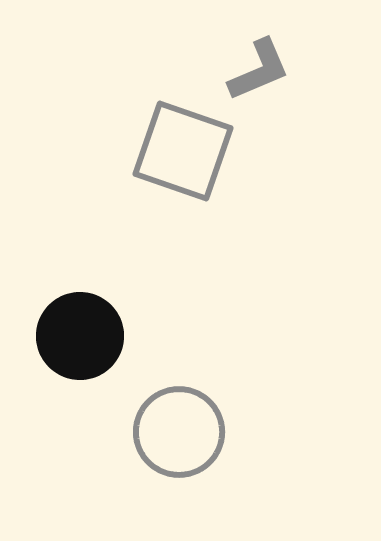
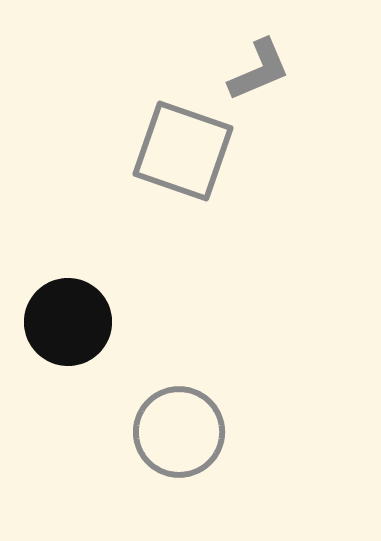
black circle: moved 12 px left, 14 px up
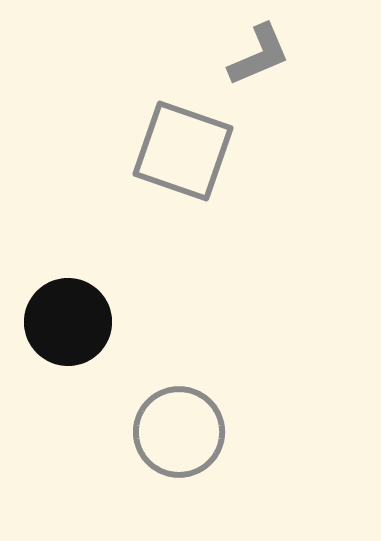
gray L-shape: moved 15 px up
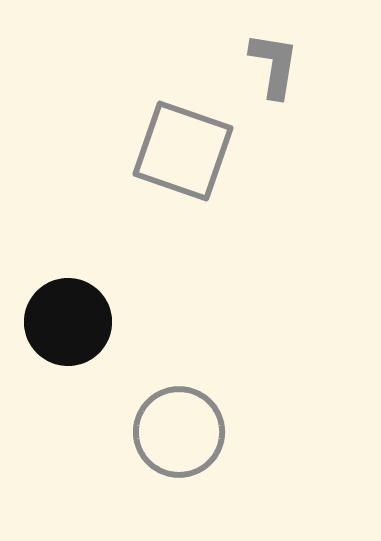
gray L-shape: moved 15 px right, 10 px down; rotated 58 degrees counterclockwise
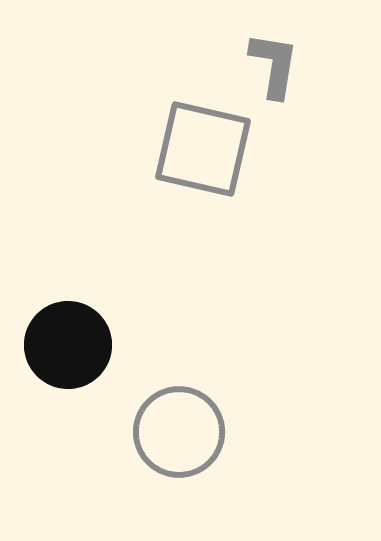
gray square: moved 20 px right, 2 px up; rotated 6 degrees counterclockwise
black circle: moved 23 px down
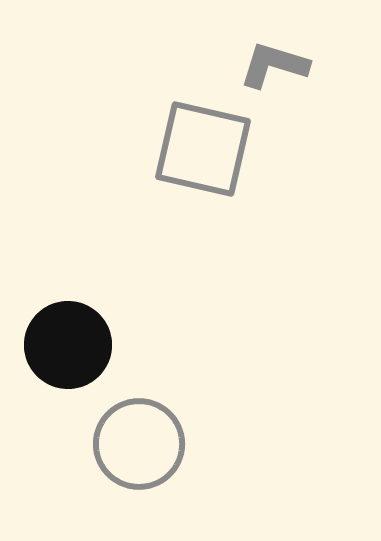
gray L-shape: rotated 82 degrees counterclockwise
gray circle: moved 40 px left, 12 px down
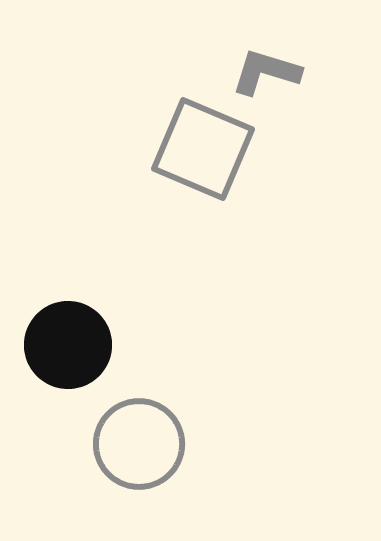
gray L-shape: moved 8 px left, 7 px down
gray square: rotated 10 degrees clockwise
